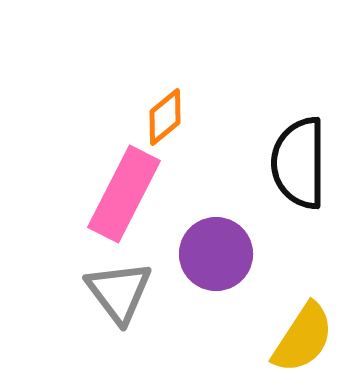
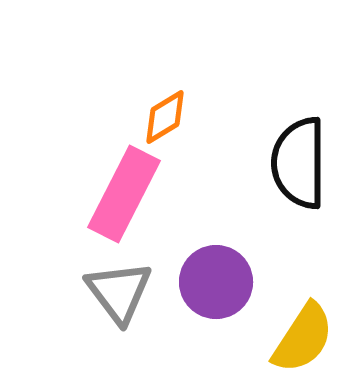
orange diamond: rotated 8 degrees clockwise
purple circle: moved 28 px down
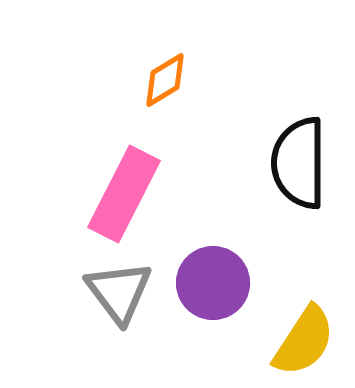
orange diamond: moved 37 px up
purple circle: moved 3 px left, 1 px down
yellow semicircle: moved 1 px right, 3 px down
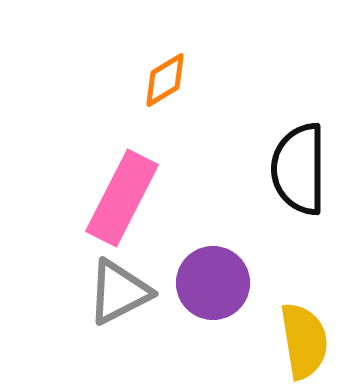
black semicircle: moved 6 px down
pink rectangle: moved 2 px left, 4 px down
gray triangle: rotated 40 degrees clockwise
yellow semicircle: rotated 42 degrees counterclockwise
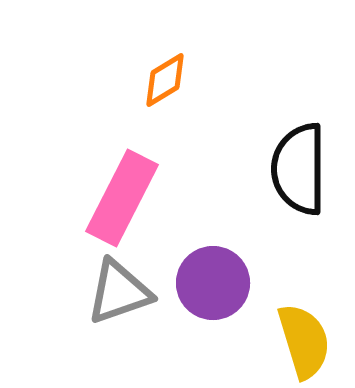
gray triangle: rotated 8 degrees clockwise
yellow semicircle: rotated 8 degrees counterclockwise
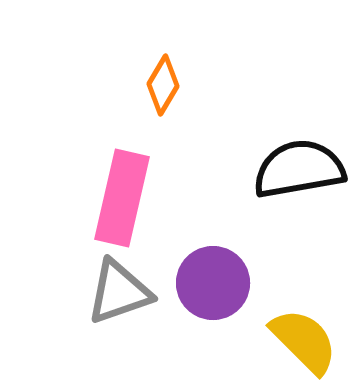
orange diamond: moved 2 px left, 5 px down; rotated 28 degrees counterclockwise
black semicircle: rotated 80 degrees clockwise
pink rectangle: rotated 14 degrees counterclockwise
yellow semicircle: rotated 28 degrees counterclockwise
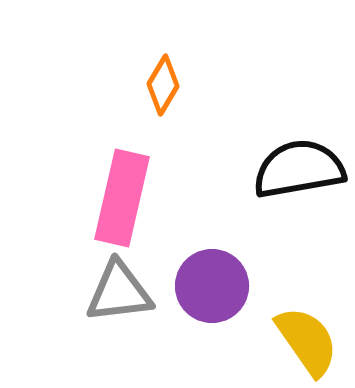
purple circle: moved 1 px left, 3 px down
gray triangle: rotated 12 degrees clockwise
yellow semicircle: moved 3 px right; rotated 10 degrees clockwise
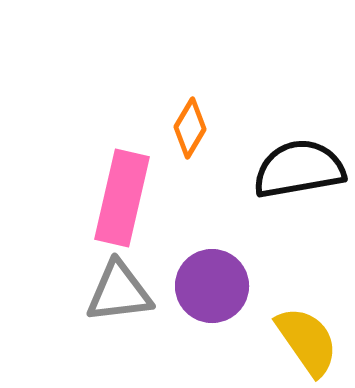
orange diamond: moved 27 px right, 43 px down
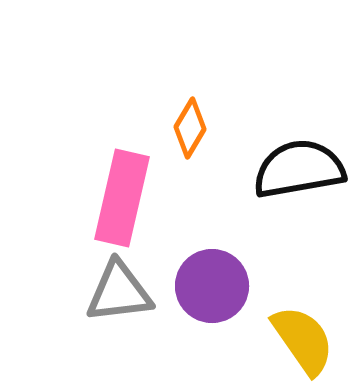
yellow semicircle: moved 4 px left, 1 px up
